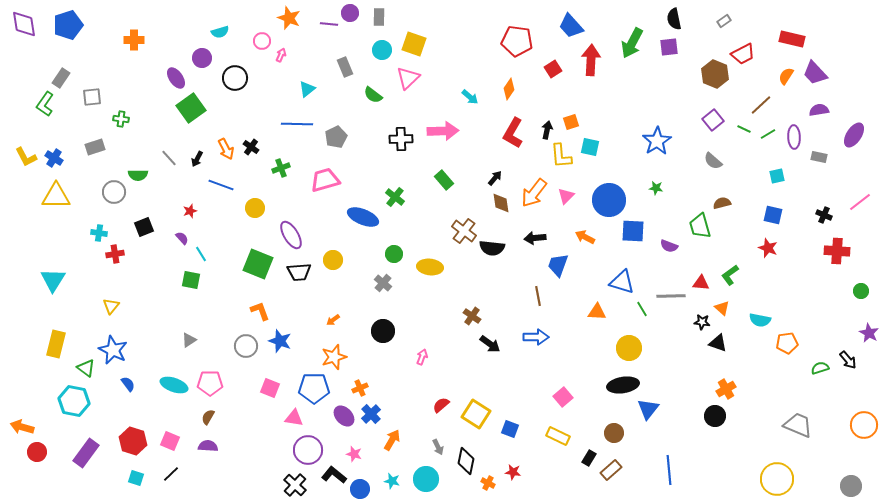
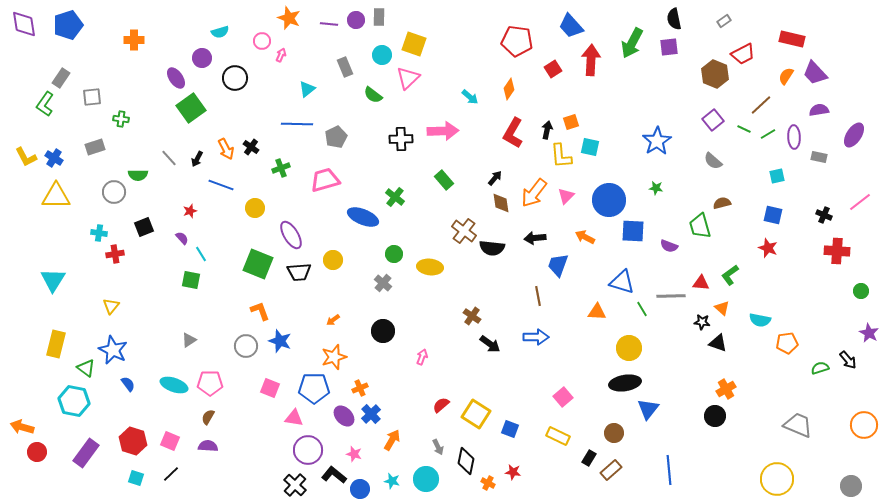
purple circle at (350, 13): moved 6 px right, 7 px down
cyan circle at (382, 50): moved 5 px down
black ellipse at (623, 385): moved 2 px right, 2 px up
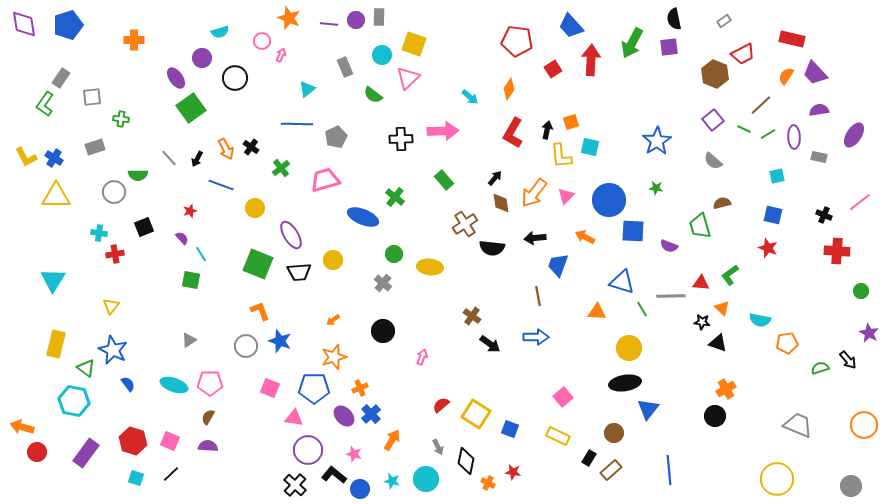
green cross at (281, 168): rotated 18 degrees counterclockwise
brown cross at (464, 231): moved 1 px right, 7 px up; rotated 20 degrees clockwise
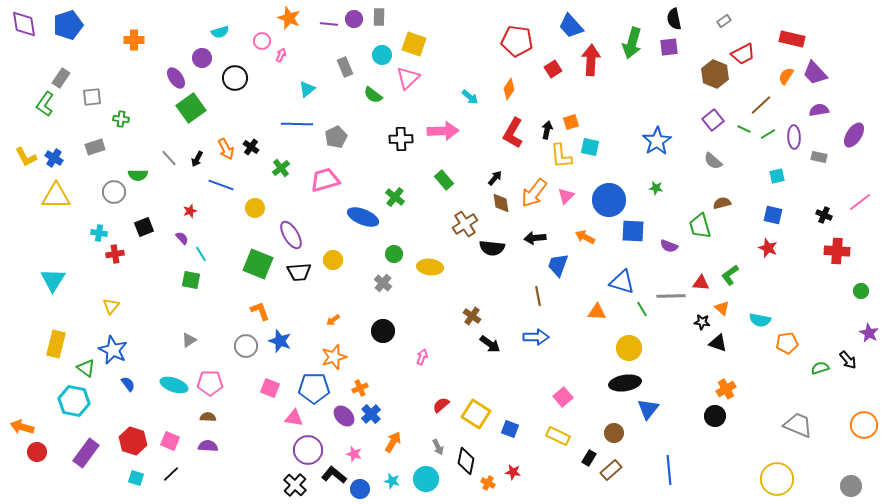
purple circle at (356, 20): moved 2 px left, 1 px up
green arrow at (632, 43): rotated 12 degrees counterclockwise
brown semicircle at (208, 417): rotated 63 degrees clockwise
orange arrow at (392, 440): moved 1 px right, 2 px down
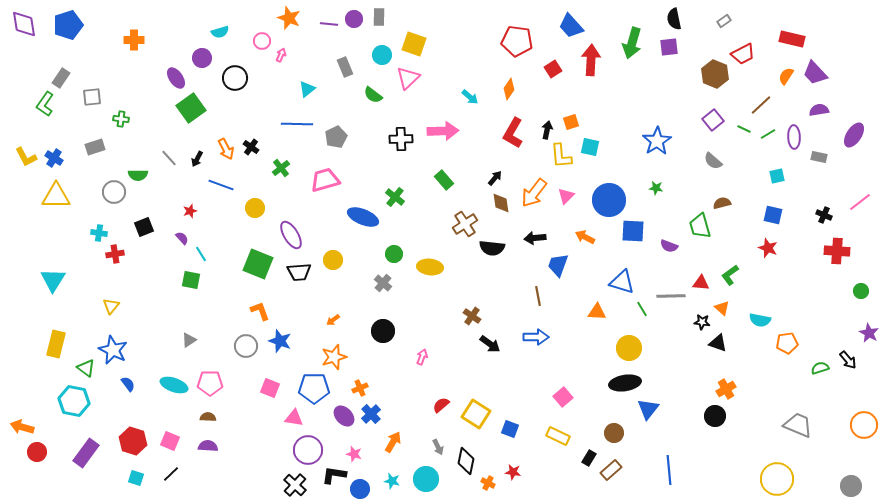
black L-shape at (334, 475): rotated 30 degrees counterclockwise
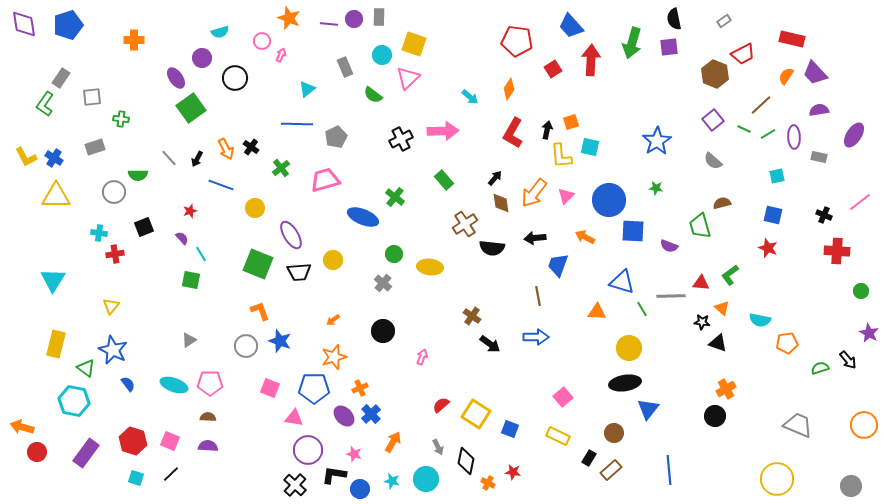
black cross at (401, 139): rotated 25 degrees counterclockwise
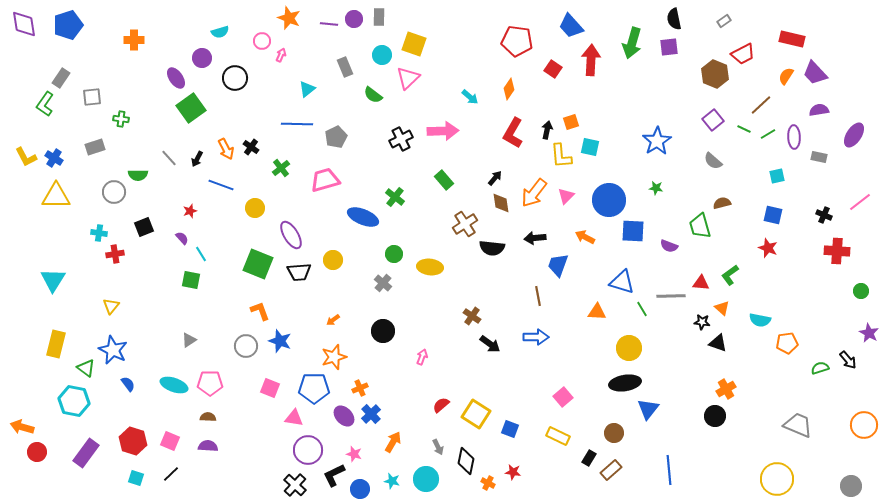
red square at (553, 69): rotated 24 degrees counterclockwise
black L-shape at (334, 475): rotated 35 degrees counterclockwise
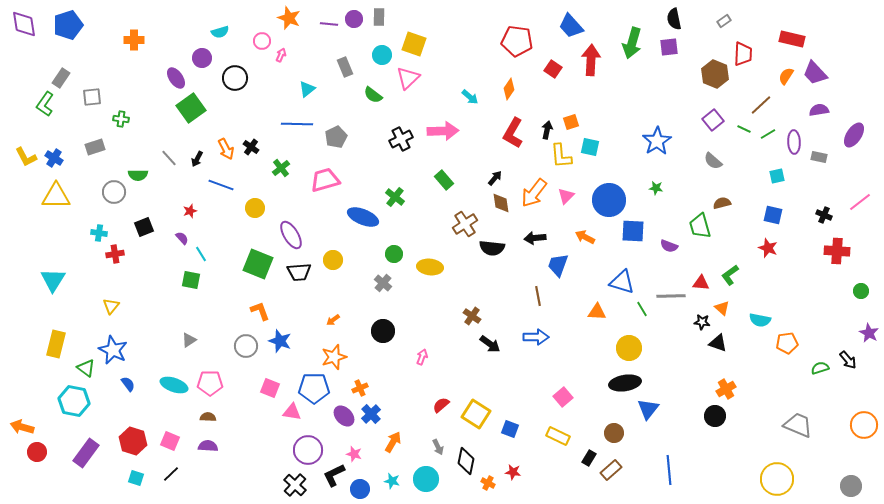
red trapezoid at (743, 54): rotated 60 degrees counterclockwise
purple ellipse at (794, 137): moved 5 px down
pink triangle at (294, 418): moved 2 px left, 6 px up
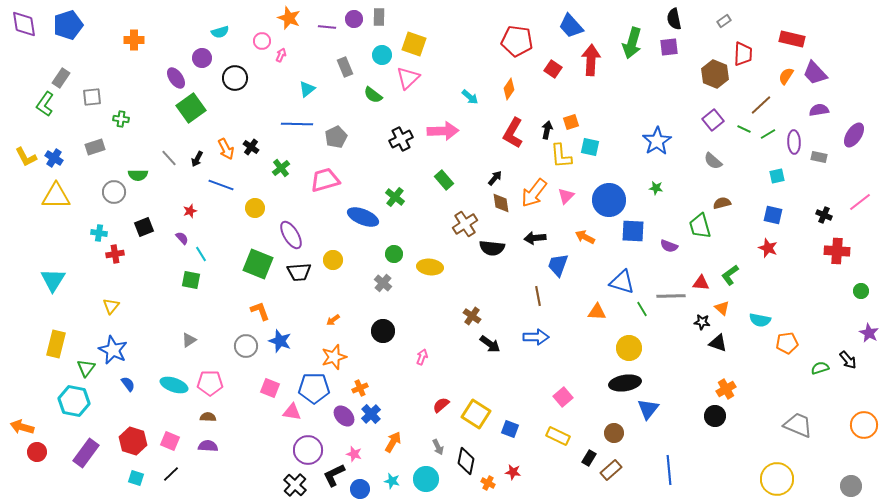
purple line at (329, 24): moved 2 px left, 3 px down
green triangle at (86, 368): rotated 30 degrees clockwise
